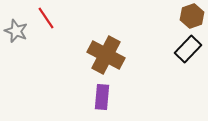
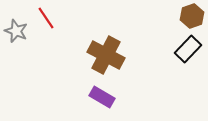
purple rectangle: rotated 65 degrees counterclockwise
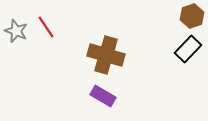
red line: moved 9 px down
brown cross: rotated 12 degrees counterclockwise
purple rectangle: moved 1 px right, 1 px up
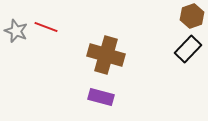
red line: rotated 35 degrees counterclockwise
purple rectangle: moved 2 px left, 1 px down; rotated 15 degrees counterclockwise
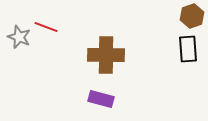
gray star: moved 3 px right, 6 px down
black rectangle: rotated 48 degrees counterclockwise
brown cross: rotated 15 degrees counterclockwise
purple rectangle: moved 2 px down
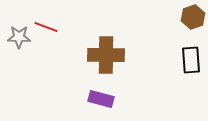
brown hexagon: moved 1 px right, 1 px down
gray star: rotated 20 degrees counterclockwise
black rectangle: moved 3 px right, 11 px down
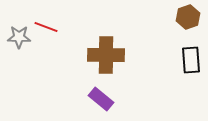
brown hexagon: moved 5 px left
purple rectangle: rotated 25 degrees clockwise
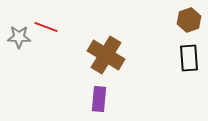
brown hexagon: moved 1 px right, 3 px down
brown cross: rotated 30 degrees clockwise
black rectangle: moved 2 px left, 2 px up
purple rectangle: moved 2 px left; rotated 55 degrees clockwise
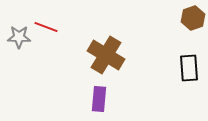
brown hexagon: moved 4 px right, 2 px up
black rectangle: moved 10 px down
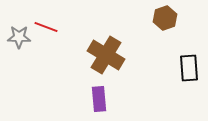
brown hexagon: moved 28 px left
purple rectangle: rotated 10 degrees counterclockwise
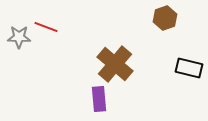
brown cross: moved 9 px right, 9 px down; rotated 9 degrees clockwise
black rectangle: rotated 72 degrees counterclockwise
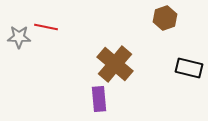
red line: rotated 10 degrees counterclockwise
